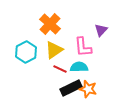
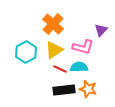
orange cross: moved 3 px right
pink L-shape: rotated 70 degrees counterclockwise
black rectangle: moved 7 px left, 2 px down; rotated 20 degrees clockwise
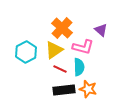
orange cross: moved 9 px right, 4 px down
purple triangle: rotated 32 degrees counterclockwise
cyan semicircle: rotated 90 degrees clockwise
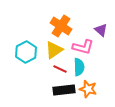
orange cross: moved 1 px left, 2 px up; rotated 10 degrees counterclockwise
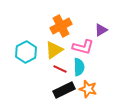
orange cross: rotated 30 degrees clockwise
purple triangle: rotated 48 degrees clockwise
black rectangle: rotated 20 degrees counterclockwise
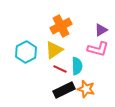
pink L-shape: moved 15 px right, 2 px down
cyan semicircle: moved 2 px left, 1 px up
orange star: moved 2 px left
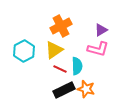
cyan hexagon: moved 2 px left, 1 px up
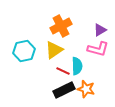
purple triangle: moved 1 px left
cyan hexagon: rotated 15 degrees clockwise
red line: moved 3 px right, 2 px down
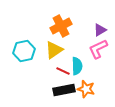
pink L-shape: rotated 140 degrees clockwise
black rectangle: rotated 15 degrees clockwise
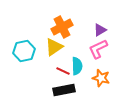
orange cross: moved 1 px right, 1 px down
yellow triangle: moved 3 px up
orange star: moved 15 px right, 11 px up
